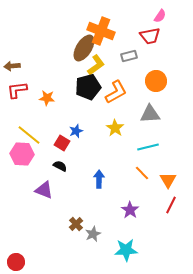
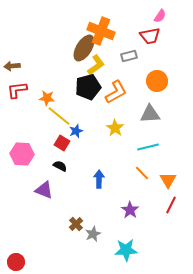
orange circle: moved 1 px right
yellow line: moved 30 px right, 19 px up
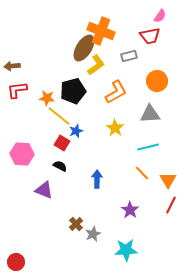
black pentagon: moved 15 px left, 4 px down
blue arrow: moved 2 px left
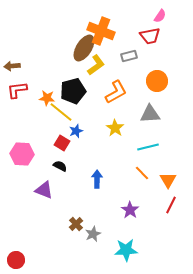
yellow line: moved 2 px right, 4 px up
red circle: moved 2 px up
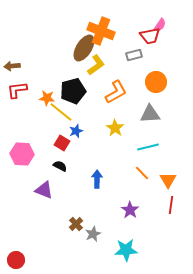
pink semicircle: moved 9 px down
gray rectangle: moved 5 px right, 1 px up
orange circle: moved 1 px left, 1 px down
red line: rotated 18 degrees counterclockwise
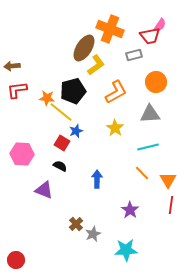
orange cross: moved 9 px right, 2 px up
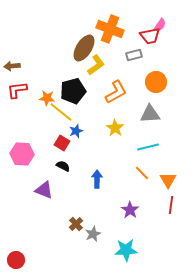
black semicircle: moved 3 px right
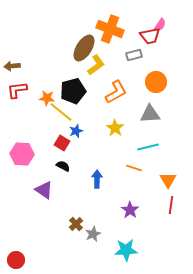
orange line: moved 8 px left, 5 px up; rotated 28 degrees counterclockwise
purple triangle: rotated 12 degrees clockwise
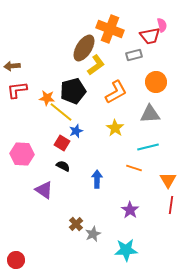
pink semicircle: moved 2 px right; rotated 48 degrees counterclockwise
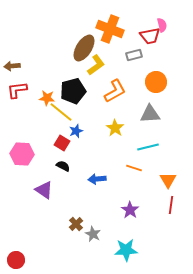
orange L-shape: moved 1 px left, 1 px up
blue arrow: rotated 96 degrees counterclockwise
gray star: rotated 21 degrees counterclockwise
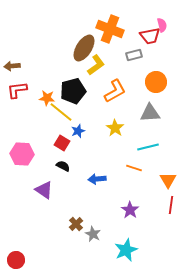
gray triangle: moved 1 px up
blue star: moved 2 px right
cyan star: rotated 20 degrees counterclockwise
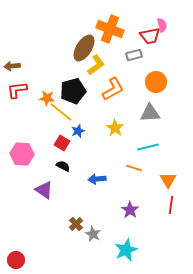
orange L-shape: moved 2 px left, 2 px up
